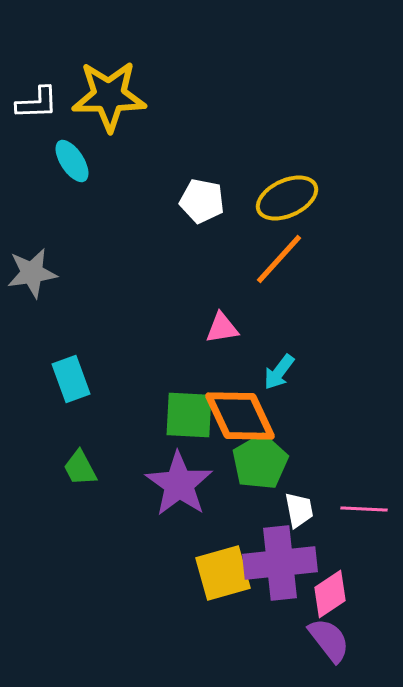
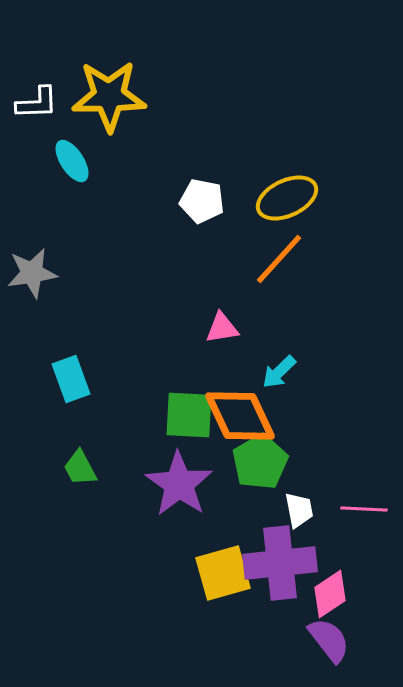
cyan arrow: rotated 9 degrees clockwise
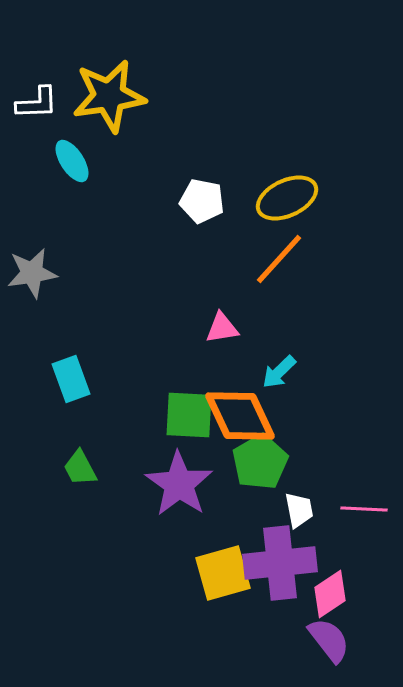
yellow star: rotated 8 degrees counterclockwise
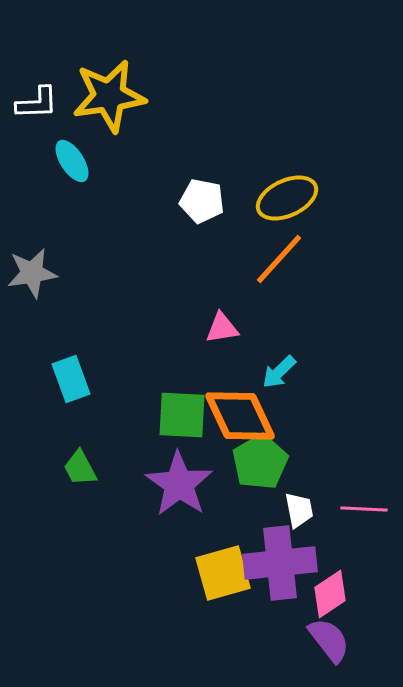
green square: moved 7 px left
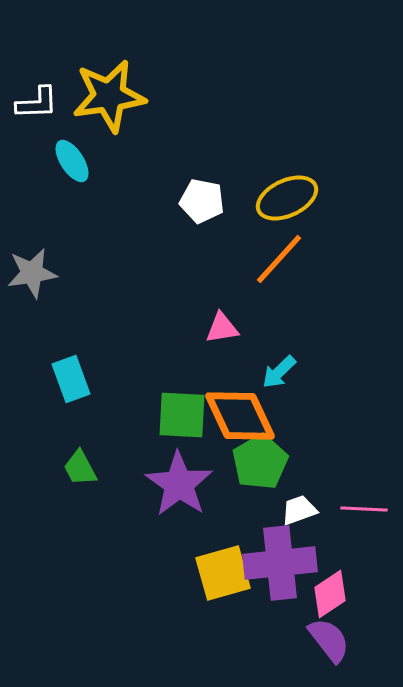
white trapezoid: rotated 99 degrees counterclockwise
